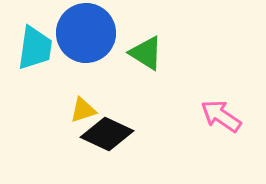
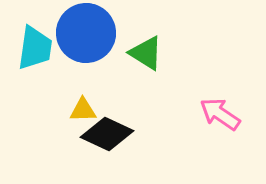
yellow triangle: rotated 16 degrees clockwise
pink arrow: moved 1 px left, 2 px up
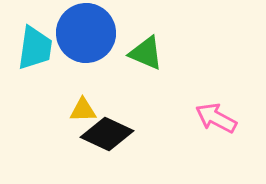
green triangle: rotated 9 degrees counterclockwise
pink arrow: moved 4 px left, 4 px down; rotated 6 degrees counterclockwise
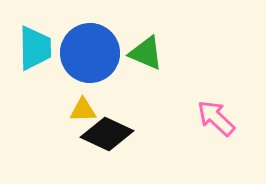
blue circle: moved 4 px right, 20 px down
cyan trapezoid: rotated 9 degrees counterclockwise
pink arrow: rotated 15 degrees clockwise
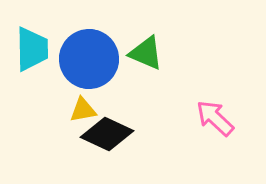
cyan trapezoid: moved 3 px left, 1 px down
blue circle: moved 1 px left, 6 px down
yellow triangle: rotated 8 degrees counterclockwise
pink arrow: moved 1 px left
